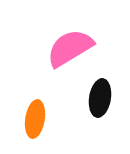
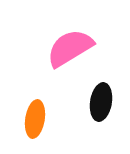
black ellipse: moved 1 px right, 4 px down
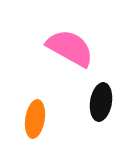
pink semicircle: rotated 60 degrees clockwise
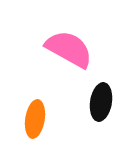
pink semicircle: moved 1 px left, 1 px down
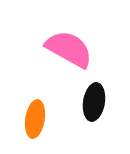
black ellipse: moved 7 px left
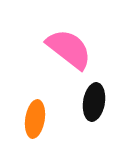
pink semicircle: rotated 9 degrees clockwise
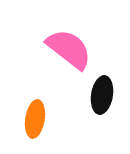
black ellipse: moved 8 px right, 7 px up
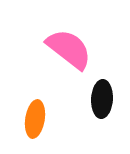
black ellipse: moved 4 px down; rotated 6 degrees counterclockwise
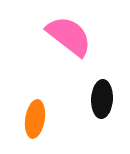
pink semicircle: moved 13 px up
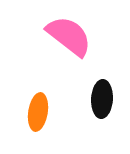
orange ellipse: moved 3 px right, 7 px up
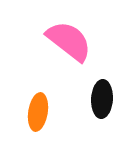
pink semicircle: moved 5 px down
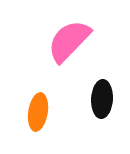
pink semicircle: rotated 84 degrees counterclockwise
